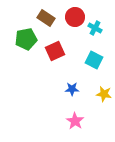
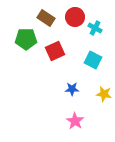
green pentagon: rotated 10 degrees clockwise
cyan square: moved 1 px left
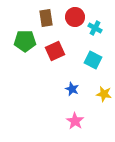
brown rectangle: rotated 48 degrees clockwise
green pentagon: moved 1 px left, 2 px down
blue star: rotated 24 degrees clockwise
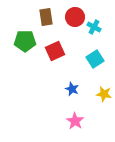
brown rectangle: moved 1 px up
cyan cross: moved 1 px left, 1 px up
cyan square: moved 2 px right, 1 px up; rotated 30 degrees clockwise
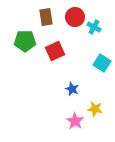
cyan square: moved 7 px right, 4 px down; rotated 24 degrees counterclockwise
yellow star: moved 9 px left, 15 px down
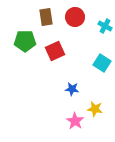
cyan cross: moved 11 px right, 1 px up
blue star: rotated 16 degrees counterclockwise
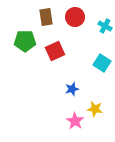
blue star: rotated 24 degrees counterclockwise
